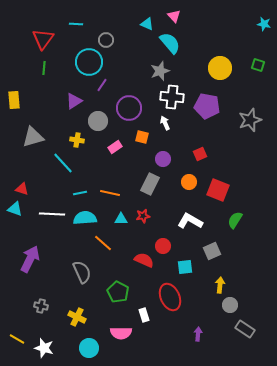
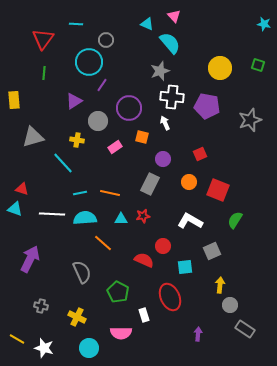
green line at (44, 68): moved 5 px down
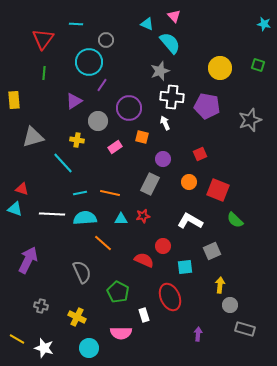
green semicircle at (235, 220): rotated 78 degrees counterclockwise
purple arrow at (30, 259): moved 2 px left, 1 px down
gray rectangle at (245, 329): rotated 18 degrees counterclockwise
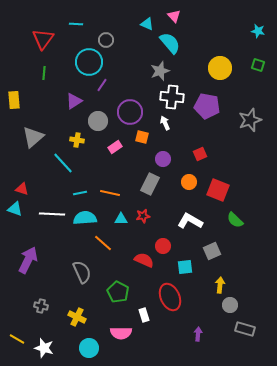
cyan star at (264, 24): moved 6 px left, 7 px down
purple circle at (129, 108): moved 1 px right, 4 px down
gray triangle at (33, 137): rotated 25 degrees counterclockwise
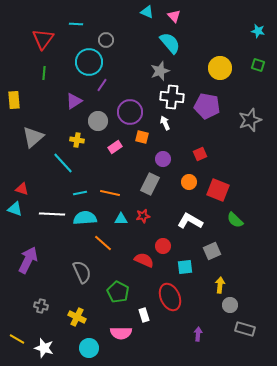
cyan triangle at (147, 24): moved 12 px up
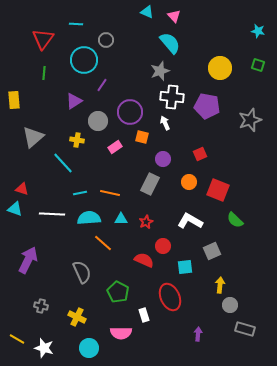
cyan circle at (89, 62): moved 5 px left, 2 px up
red star at (143, 216): moved 3 px right, 6 px down; rotated 16 degrees counterclockwise
cyan semicircle at (85, 218): moved 4 px right
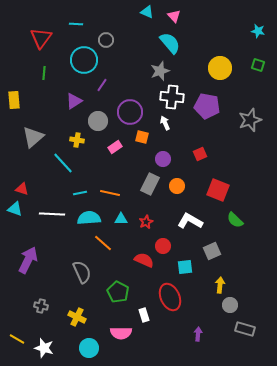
red triangle at (43, 39): moved 2 px left, 1 px up
orange circle at (189, 182): moved 12 px left, 4 px down
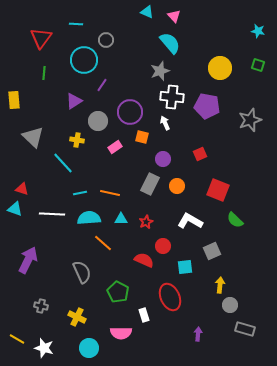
gray triangle at (33, 137): rotated 35 degrees counterclockwise
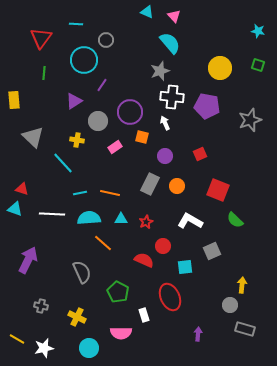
purple circle at (163, 159): moved 2 px right, 3 px up
yellow arrow at (220, 285): moved 22 px right
white star at (44, 348): rotated 30 degrees counterclockwise
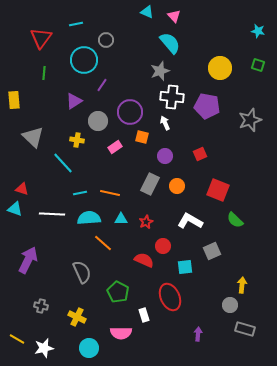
cyan line at (76, 24): rotated 16 degrees counterclockwise
